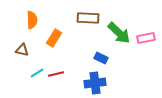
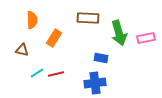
green arrow: rotated 30 degrees clockwise
blue rectangle: rotated 16 degrees counterclockwise
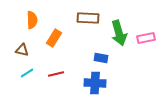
cyan line: moved 10 px left
blue cross: rotated 10 degrees clockwise
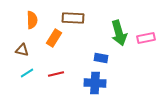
brown rectangle: moved 15 px left
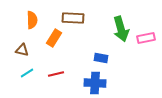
green arrow: moved 2 px right, 4 px up
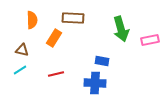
pink rectangle: moved 4 px right, 2 px down
blue rectangle: moved 1 px right, 3 px down
cyan line: moved 7 px left, 3 px up
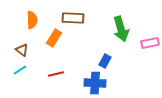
pink rectangle: moved 3 px down
brown triangle: rotated 24 degrees clockwise
blue rectangle: moved 3 px right; rotated 72 degrees counterclockwise
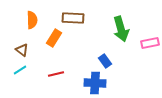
blue rectangle: rotated 64 degrees counterclockwise
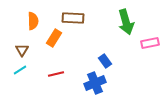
orange semicircle: moved 1 px right, 1 px down
green arrow: moved 5 px right, 7 px up
brown triangle: rotated 24 degrees clockwise
blue cross: rotated 25 degrees counterclockwise
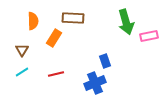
pink rectangle: moved 1 px left, 7 px up
blue rectangle: rotated 16 degrees clockwise
cyan line: moved 2 px right, 2 px down
